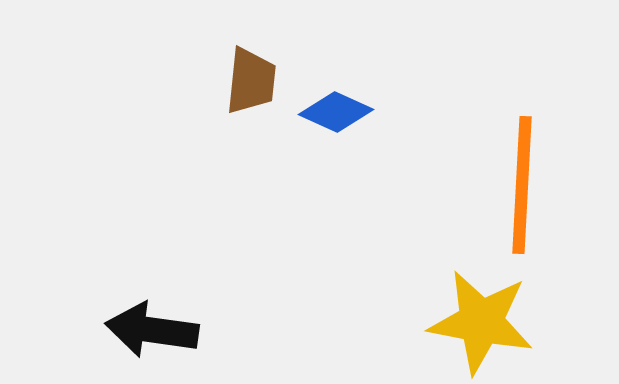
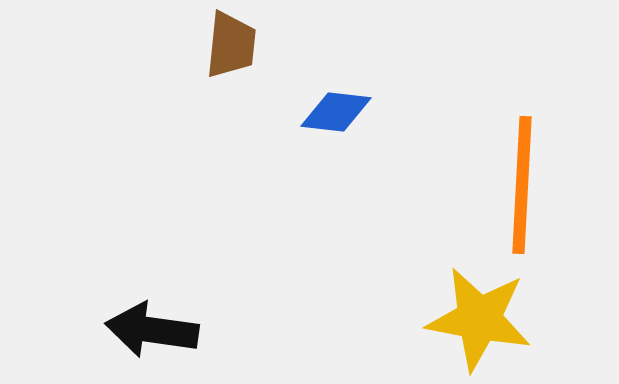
brown trapezoid: moved 20 px left, 36 px up
blue diamond: rotated 18 degrees counterclockwise
yellow star: moved 2 px left, 3 px up
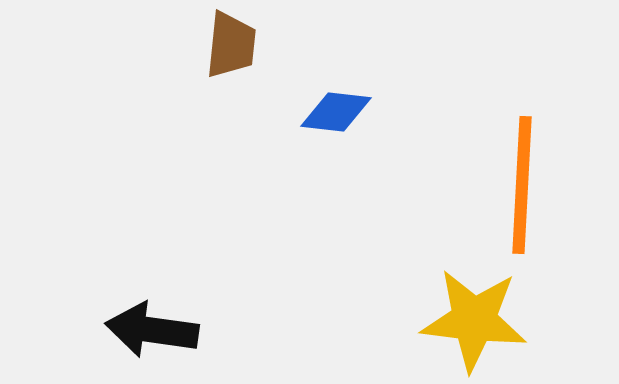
yellow star: moved 5 px left, 1 px down; rotated 4 degrees counterclockwise
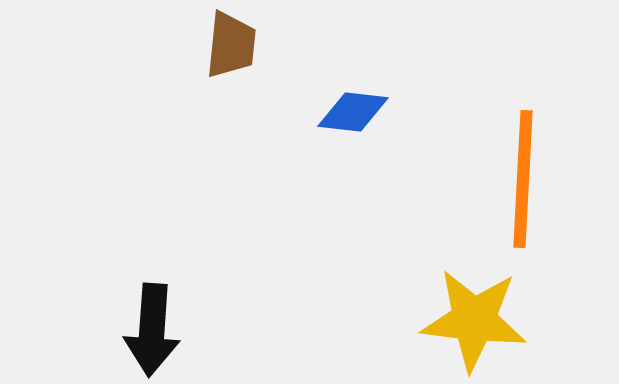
blue diamond: moved 17 px right
orange line: moved 1 px right, 6 px up
black arrow: rotated 94 degrees counterclockwise
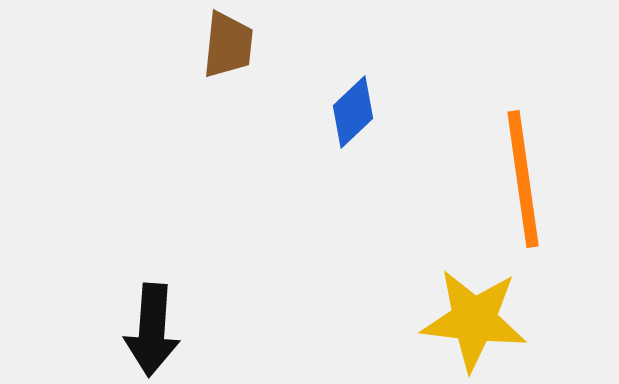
brown trapezoid: moved 3 px left
blue diamond: rotated 50 degrees counterclockwise
orange line: rotated 11 degrees counterclockwise
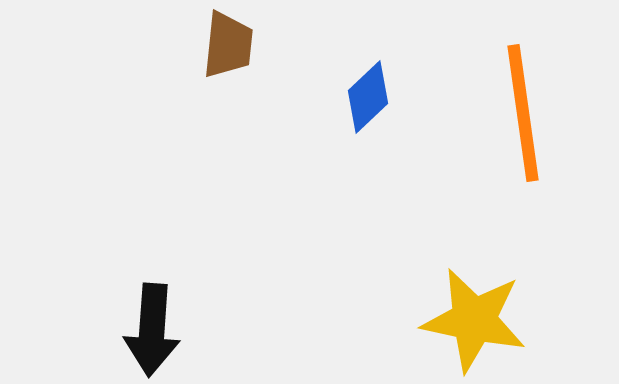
blue diamond: moved 15 px right, 15 px up
orange line: moved 66 px up
yellow star: rotated 5 degrees clockwise
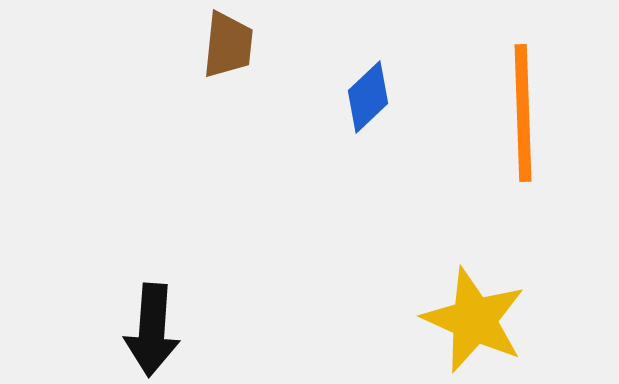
orange line: rotated 6 degrees clockwise
yellow star: rotated 12 degrees clockwise
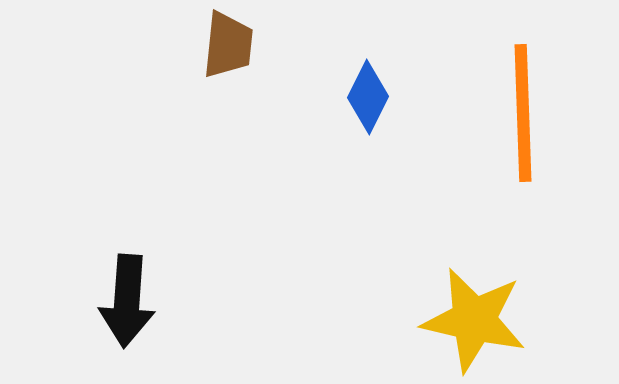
blue diamond: rotated 20 degrees counterclockwise
yellow star: rotated 11 degrees counterclockwise
black arrow: moved 25 px left, 29 px up
